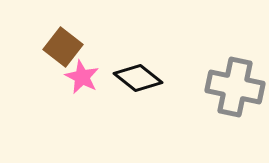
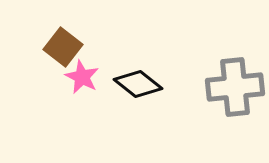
black diamond: moved 6 px down
gray cross: rotated 18 degrees counterclockwise
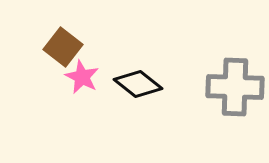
gray cross: rotated 8 degrees clockwise
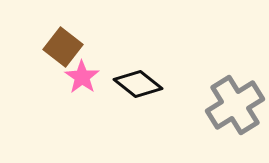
pink star: rotated 8 degrees clockwise
gray cross: moved 18 px down; rotated 34 degrees counterclockwise
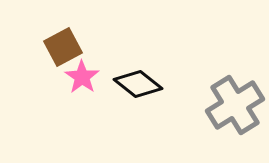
brown square: rotated 24 degrees clockwise
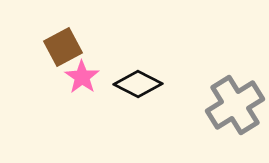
black diamond: rotated 12 degrees counterclockwise
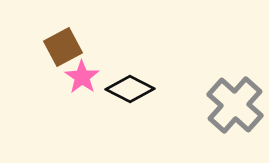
black diamond: moved 8 px left, 5 px down
gray cross: rotated 16 degrees counterclockwise
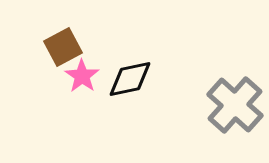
pink star: moved 1 px up
black diamond: moved 10 px up; rotated 39 degrees counterclockwise
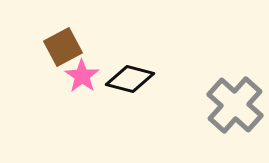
black diamond: rotated 27 degrees clockwise
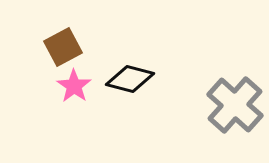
pink star: moved 8 px left, 10 px down
